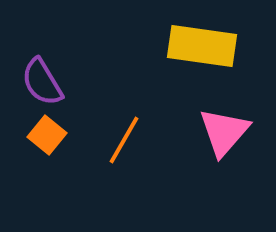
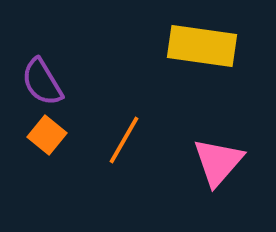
pink triangle: moved 6 px left, 30 px down
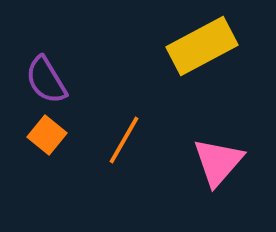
yellow rectangle: rotated 36 degrees counterclockwise
purple semicircle: moved 4 px right, 2 px up
